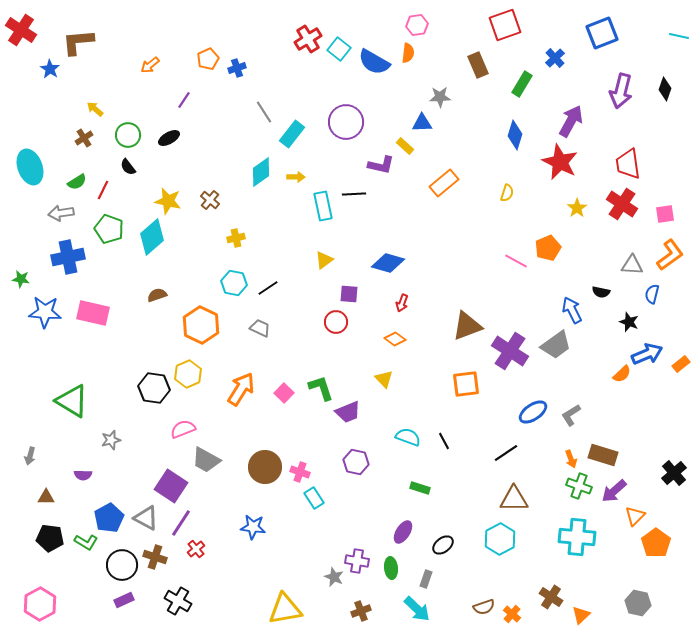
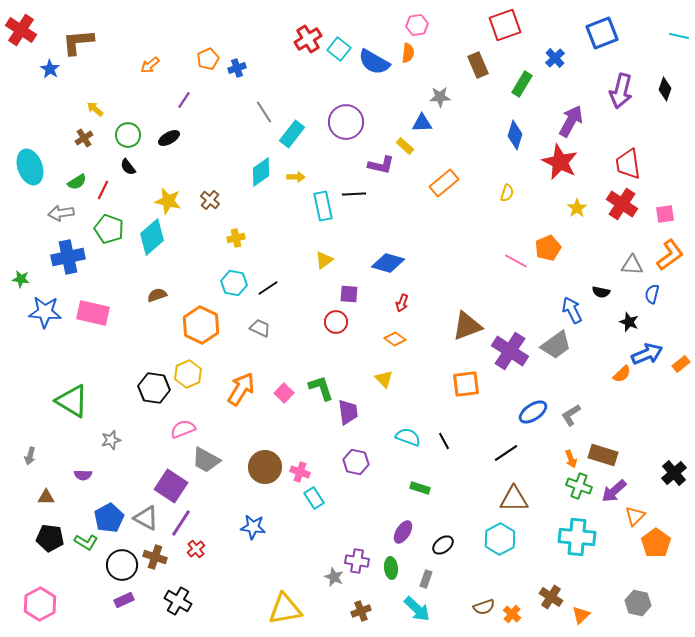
purple trapezoid at (348, 412): rotated 76 degrees counterclockwise
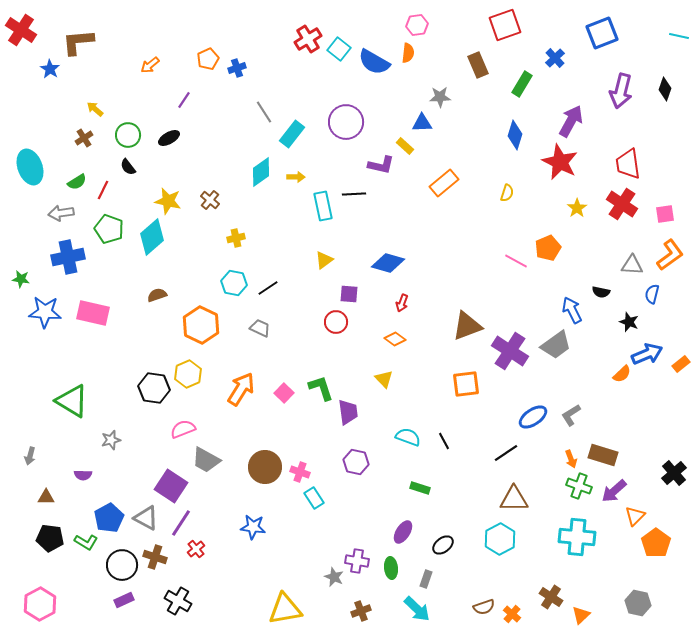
blue ellipse at (533, 412): moved 5 px down
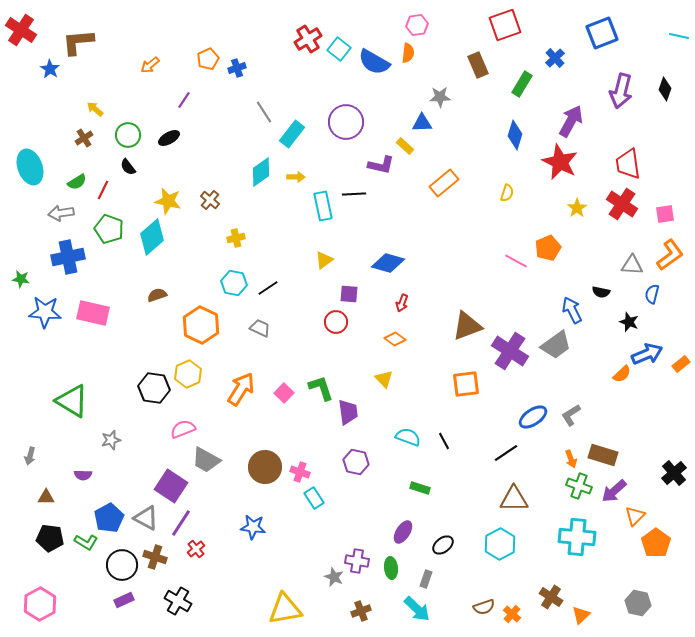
cyan hexagon at (500, 539): moved 5 px down
